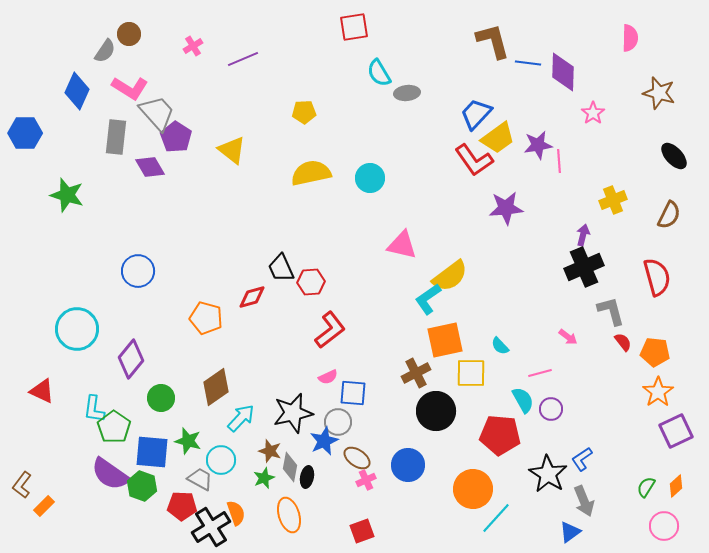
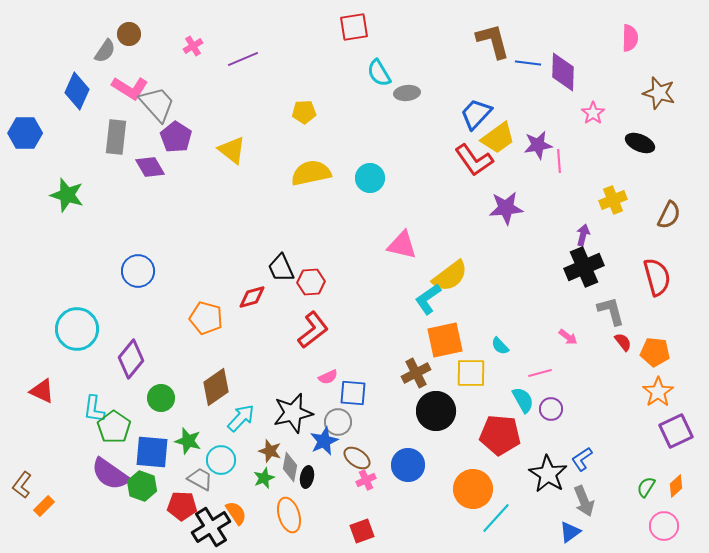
gray trapezoid at (157, 113): moved 9 px up
black ellipse at (674, 156): moved 34 px left, 13 px up; rotated 24 degrees counterclockwise
red L-shape at (330, 330): moved 17 px left
orange semicircle at (236, 513): rotated 15 degrees counterclockwise
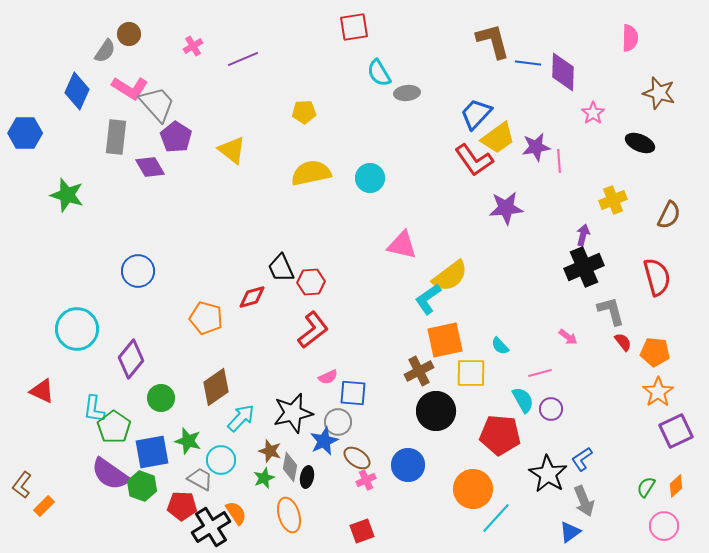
purple star at (538, 145): moved 2 px left, 2 px down
brown cross at (416, 373): moved 3 px right, 2 px up
blue square at (152, 452): rotated 15 degrees counterclockwise
